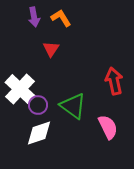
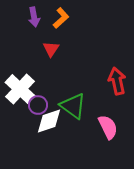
orange L-shape: rotated 80 degrees clockwise
red arrow: moved 3 px right
white diamond: moved 10 px right, 12 px up
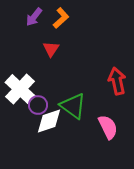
purple arrow: rotated 48 degrees clockwise
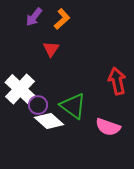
orange L-shape: moved 1 px right, 1 px down
white diamond: rotated 60 degrees clockwise
pink semicircle: rotated 135 degrees clockwise
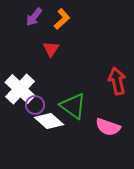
purple circle: moved 3 px left
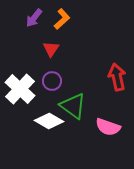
purple arrow: moved 1 px down
red arrow: moved 4 px up
purple circle: moved 17 px right, 24 px up
white diamond: rotated 12 degrees counterclockwise
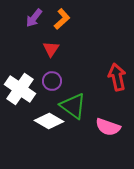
white cross: rotated 8 degrees counterclockwise
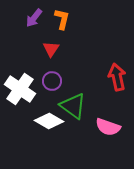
orange L-shape: rotated 35 degrees counterclockwise
